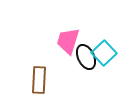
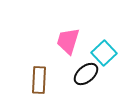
black ellipse: moved 17 px down; rotated 75 degrees clockwise
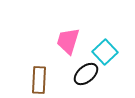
cyan square: moved 1 px right, 1 px up
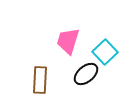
brown rectangle: moved 1 px right
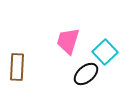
brown rectangle: moved 23 px left, 13 px up
